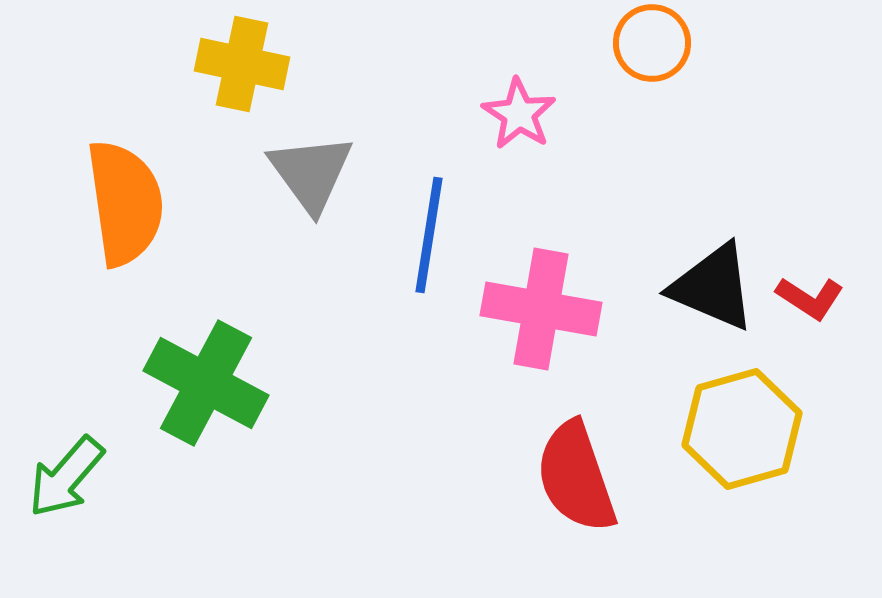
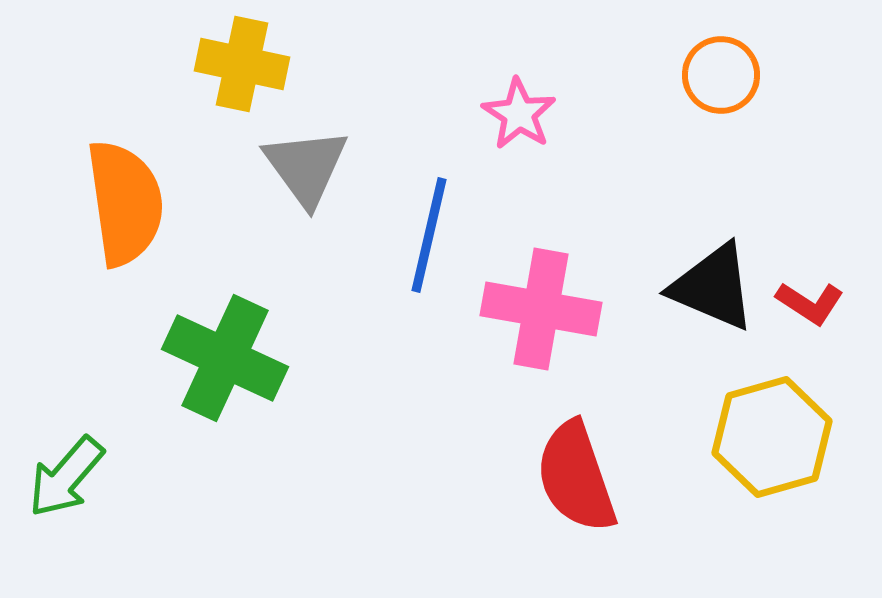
orange circle: moved 69 px right, 32 px down
gray triangle: moved 5 px left, 6 px up
blue line: rotated 4 degrees clockwise
red L-shape: moved 5 px down
green cross: moved 19 px right, 25 px up; rotated 3 degrees counterclockwise
yellow hexagon: moved 30 px right, 8 px down
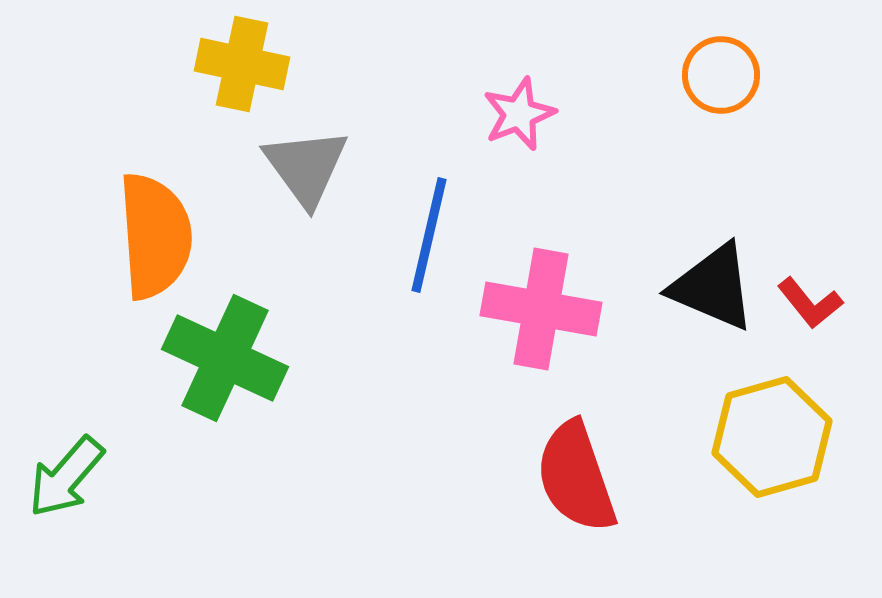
pink star: rotated 18 degrees clockwise
orange semicircle: moved 30 px right, 33 px down; rotated 4 degrees clockwise
red L-shape: rotated 18 degrees clockwise
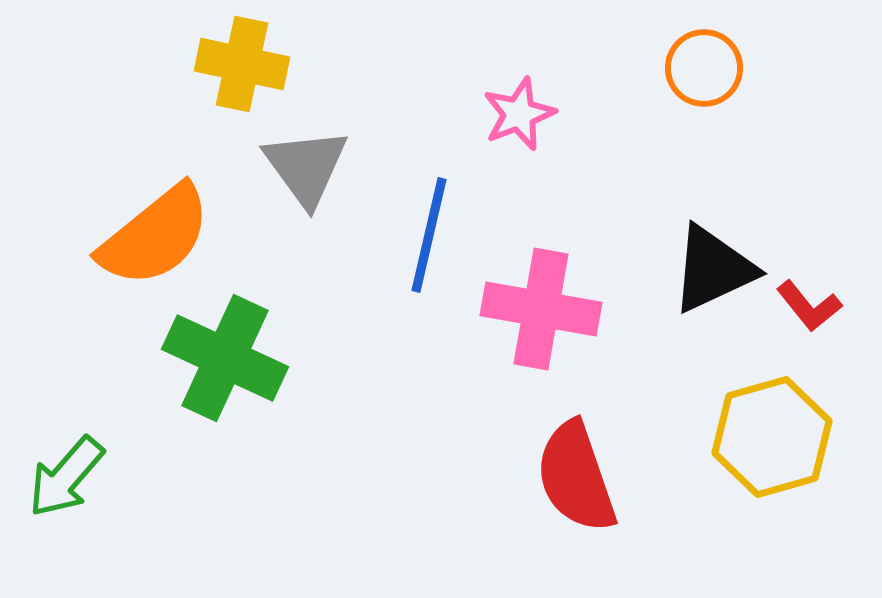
orange circle: moved 17 px left, 7 px up
orange semicircle: rotated 55 degrees clockwise
black triangle: moved 18 px up; rotated 48 degrees counterclockwise
red L-shape: moved 1 px left, 3 px down
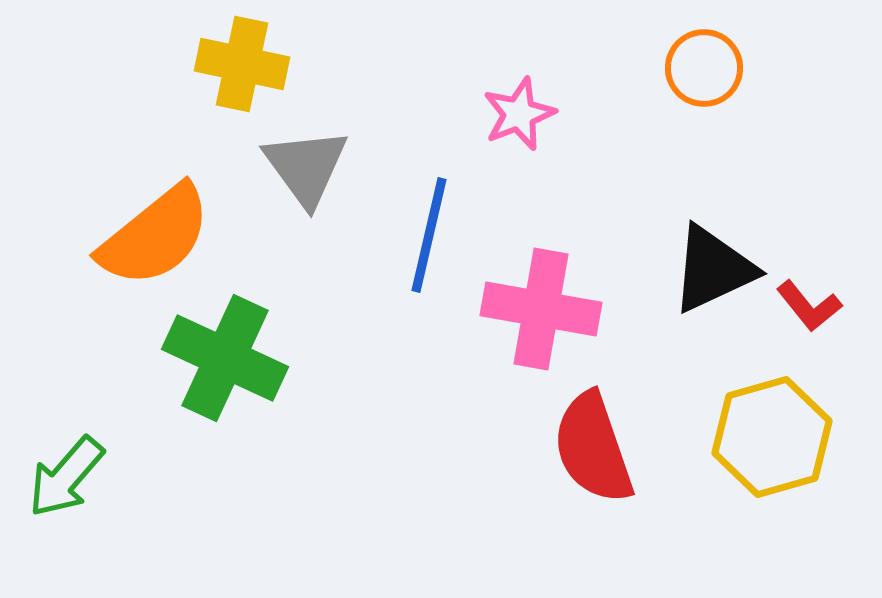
red semicircle: moved 17 px right, 29 px up
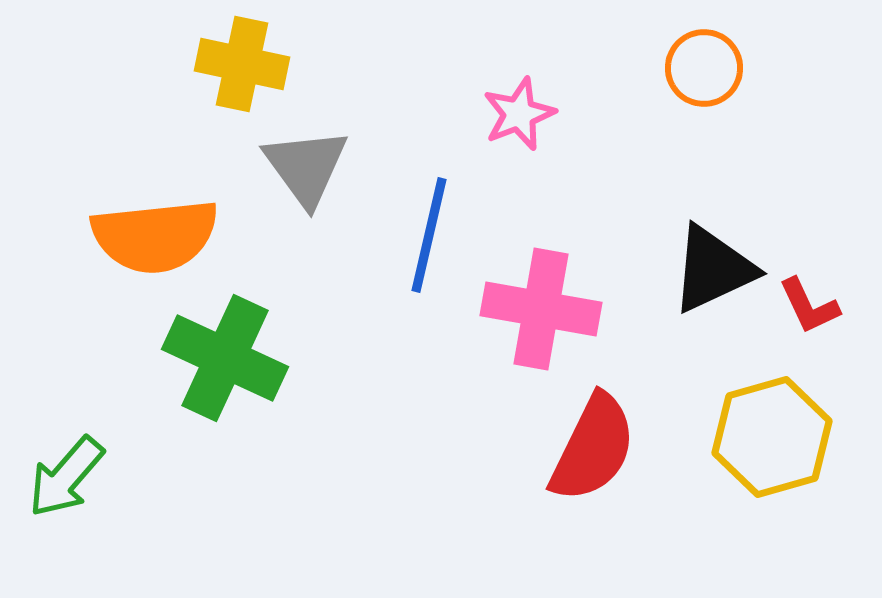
orange semicircle: rotated 33 degrees clockwise
red L-shape: rotated 14 degrees clockwise
red semicircle: rotated 135 degrees counterclockwise
